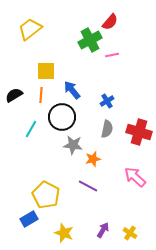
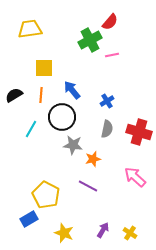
yellow trapezoid: rotated 30 degrees clockwise
yellow square: moved 2 px left, 3 px up
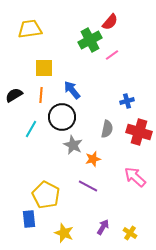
pink line: rotated 24 degrees counterclockwise
blue cross: moved 20 px right; rotated 16 degrees clockwise
gray star: rotated 18 degrees clockwise
blue rectangle: rotated 66 degrees counterclockwise
purple arrow: moved 3 px up
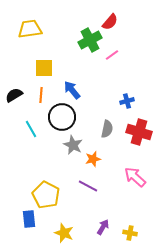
cyan line: rotated 60 degrees counterclockwise
yellow cross: rotated 24 degrees counterclockwise
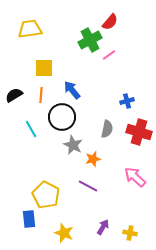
pink line: moved 3 px left
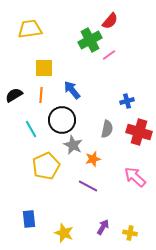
red semicircle: moved 1 px up
black circle: moved 3 px down
yellow pentagon: moved 29 px up; rotated 20 degrees clockwise
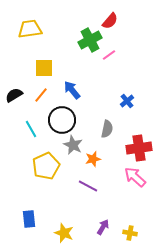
orange line: rotated 35 degrees clockwise
blue cross: rotated 24 degrees counterclockwise
red cross: moved 16 px down; rotated 25 degrees counterclockwise
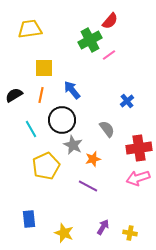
orange line: rotated 28 degrees counterclockwise
gray semicircle: rotated 48 degrees counterclockwise
pink arrow: moved 3 px right, 1 px down; rotated 60 degrees counterclockwise
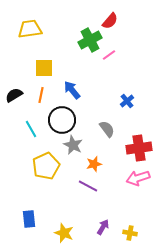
orange star: moved 1 px right, 5 px down
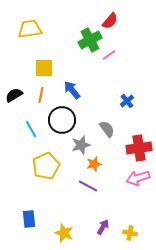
gray star: moved 8 px right; rotated 30 degrees clockwise
